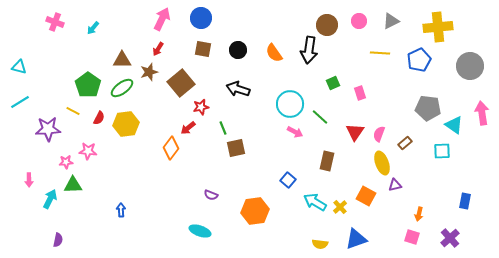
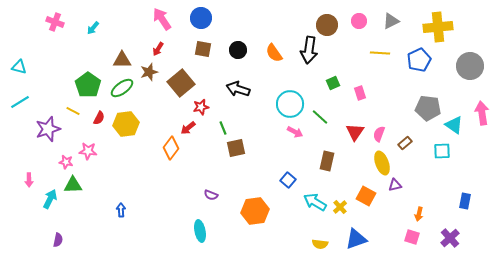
pink arrow at (162, 19): rotated 60 degrees counterclockwise
purple star at (48, 129): rotated 15 degrees counterclockwise
pink star at (66, 162): rotated 16 degrees clockwise
cyan ellipse at (200, 231): rotated 60 degrees clockwise
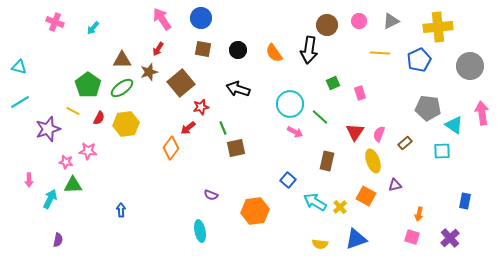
yellow ellipse at (382, 163): moved 9 px left, 2 px up
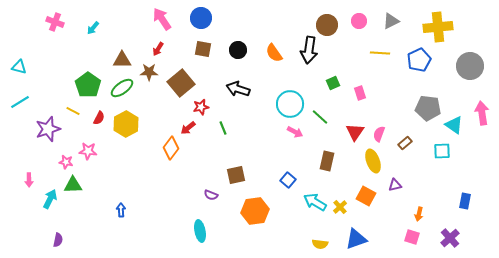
brown star at (149, 72): rotated 18 degrees clockwise
yellow hexagon at (126, 124): rotated 20 degrees counterclockwise
brown square at (236, 148): moved 27 px down
